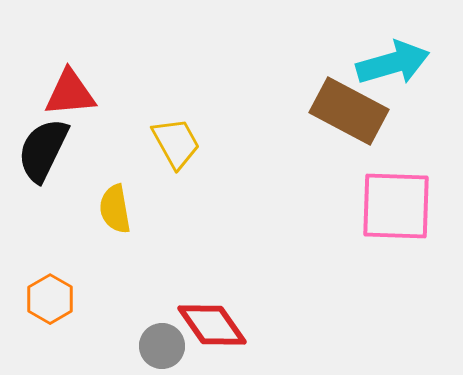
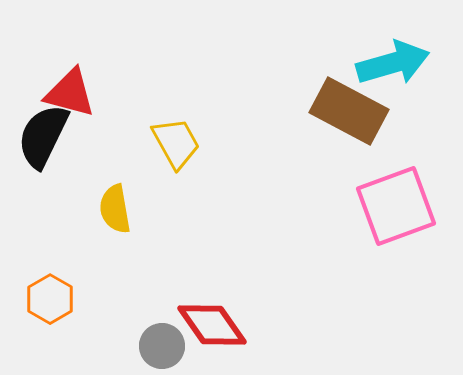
red triangle: rotated 20 degrees clockwise
black semicircle: moved 14 px up
pink square: rotated 22 degrees counterclockwise
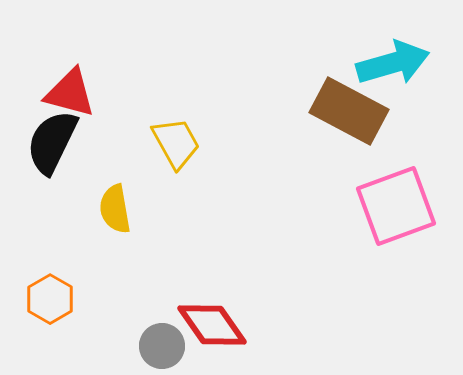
black semicircle: moved 9 px right, 6 px down
